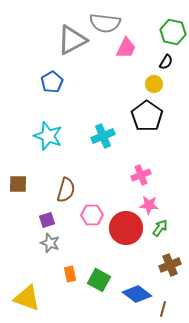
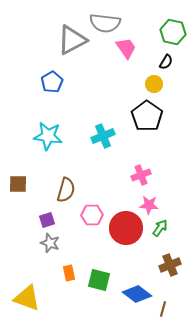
pink trapezoid: rotated 60 degrees counterclockwise
cyan star: rotated 12 degrees counterclockwise
orange rectangle: moved 1 px left, 1 px up
green square: rotated 15 degrees counterclockwise
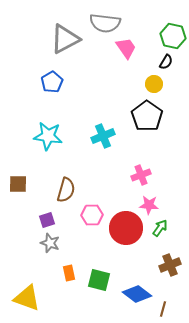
green hexagon: moved 4 px down
gray triangle: moved 7 px left, 1 px up
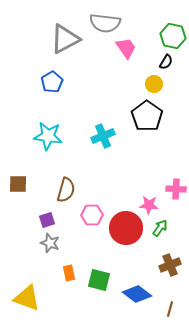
pink cross: moved 35 px right, 14 px down; rotated 24 degrees clockwise
brown line: moved 7 px right
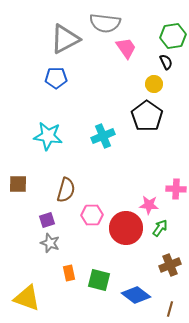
green hexagon: rotated 20 degrees counterclockwise
black semicircle: rotated 56 degrees counterclockwise
blue pentagon: moved 4 px right, 4 px up; rotated 30 degrees clockwise
blue diamond: moved 1 px left, 1 px down
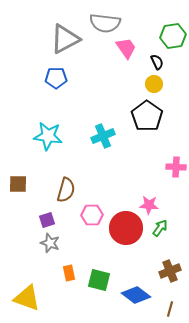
black semicircle: moved 9 px left
pink cross: moved 22 px up
brown cross: moved 6 px down
